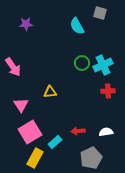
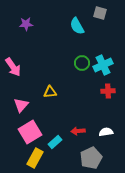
pink triangle: rotated 14 degrees clockwise
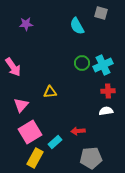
gray square: moved 1 px right
white semicircle: moved 21 px up
gray pentagon: rotated 20 degrees clockwise
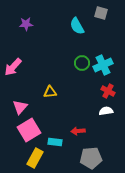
pink arrow: rotated 78 degrees clockwise
red cross: rotated 32 degrees clockwise
pink triangle: moved 1 px left, 2 px down
pink square: moved 1 px left, 2 px up
cyan rectangle: rotated 48 degrees clockwise
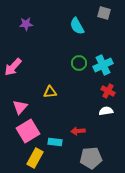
gray square: moved 3 px right
green circle: moved 3 px left
pink square: moved 1 px left, 1 px down
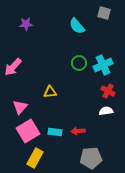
cyan semicircle: rotated 12 degrees counterclockwise
cyan rectangle: moved 10 px up
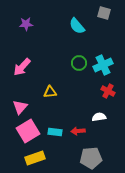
pink arrow: moved 9 px right
white semicircle: moved 7 px left, 6 px down
yellow rectangle: rotated 42 degrees clockwise
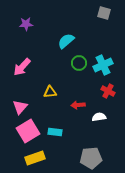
cyan semicircle: moved 11 px left, 15 px down; rotated 90 degrees clockwise
red arrow: moved 26 px up
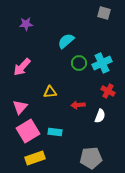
cyan cross: moved 1 px left, 2 px up
white semicircle: moved 1 px right, 1 px up; rotated 120 degrees clockwise
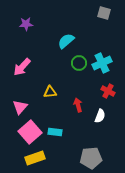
red arrow: rotated 80 degrees clockwise
pink square: moved 2 px right, 1 px down; rotated 10 degrees counterclockwise
